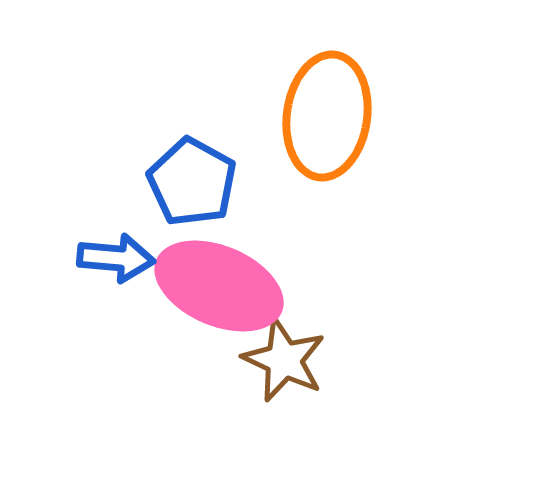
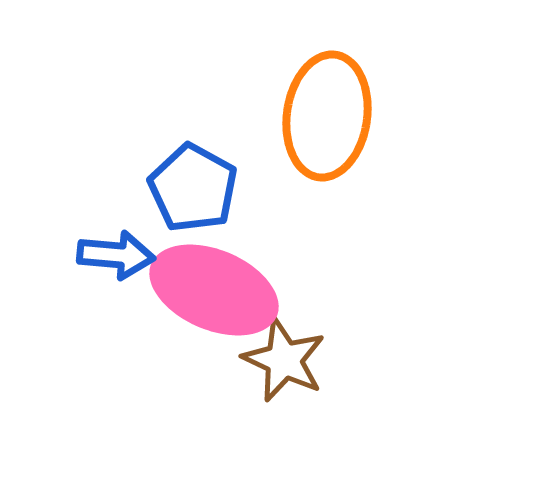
blue pentagon: moved 1 px right, 6 px down
blue arrow: moved 3 px up
pink ellipse: moved 5 px left, 4 px down
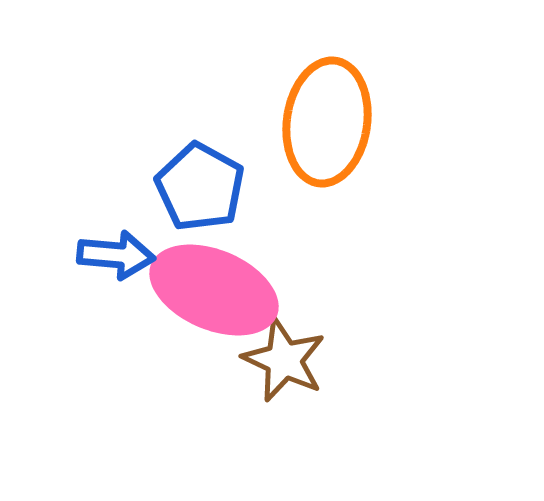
orange ellipse: moved 6 px down
blue pentagon: moved 7 px right, 1 px up
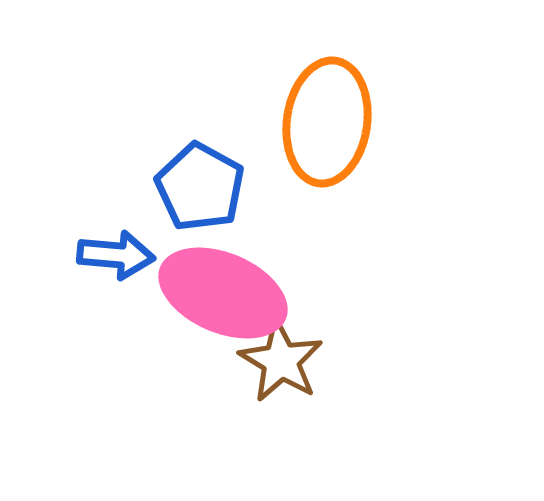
pink ellipse: moved 9 px right, 3 px down
brown star: moved 3 px left, 1 px down; rotated 6 degrees clockwise
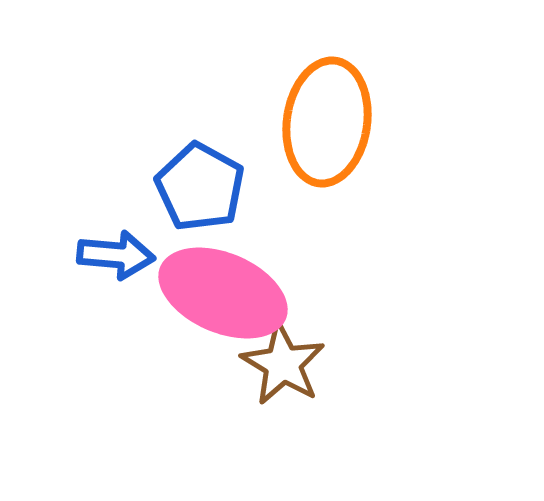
brown star: moved 2 px right, 3 px down
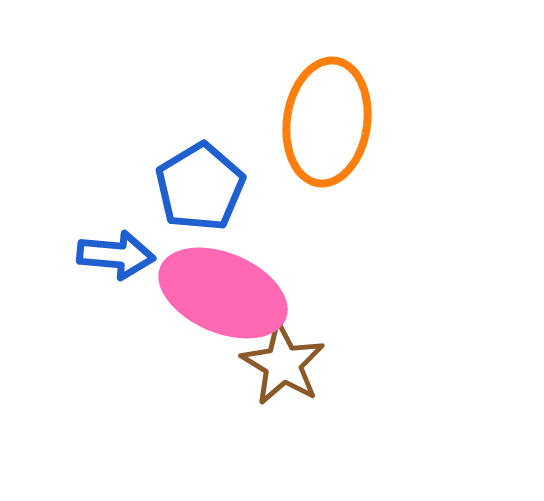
blue pentagon: rotated 12 degrees clockwise
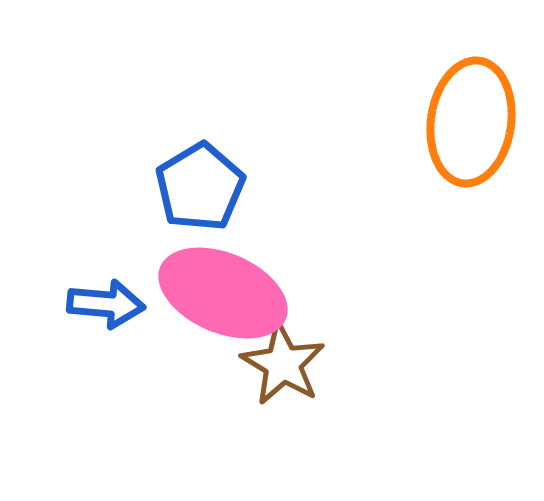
orange ellipse: moved 144 px right
blue arrow: moved 10 px left, 49 px down
